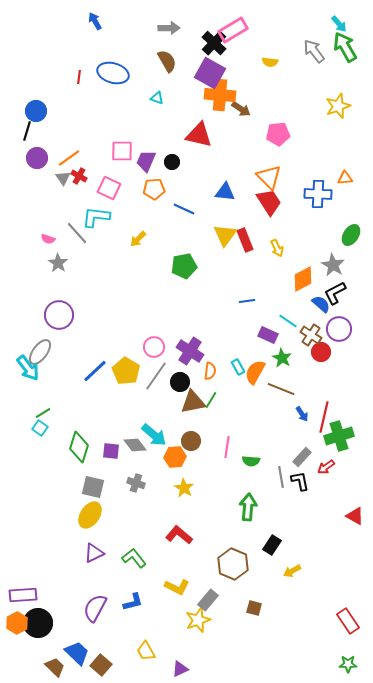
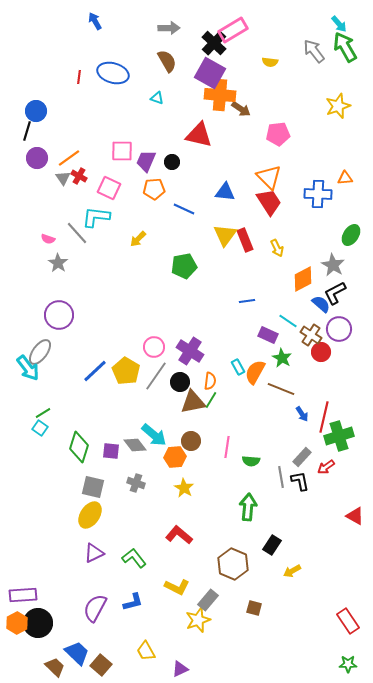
orange semicircle at (210, 371): moved 10 px down
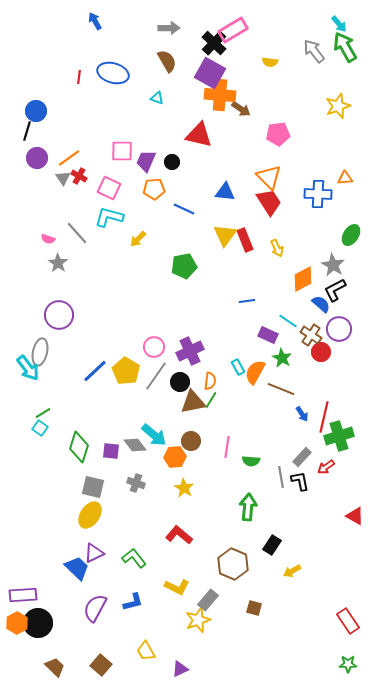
cyan L-shape at (96, 217): moved 13 px right; rotated 8 degrees clockwise
black L-shape at (335, 293): moved 3 px up
purple cross at (190, 351): rotated 32 degrees clockwise
gray ellipse at (40, 352): rotated 24 degrees counterclockwise
blue trapezoid at (77, 653): moved 85 px up
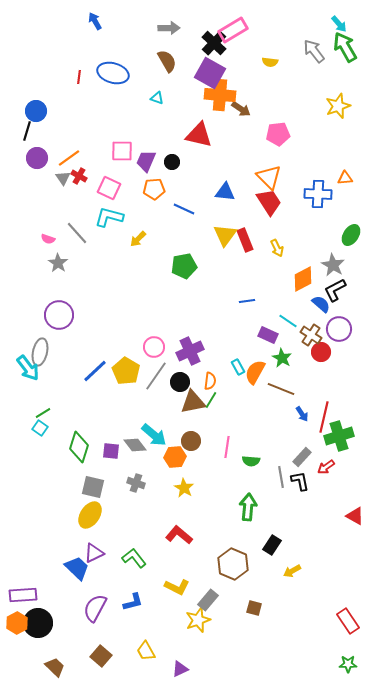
brown square at (101, 665): moved 9 px up
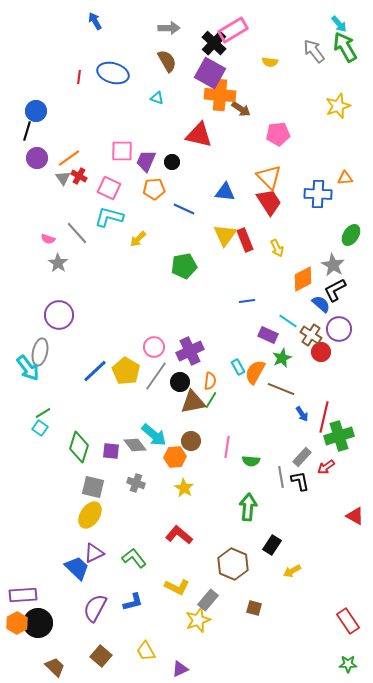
green star at (282, 358): rotated 18 degrees clockwise
